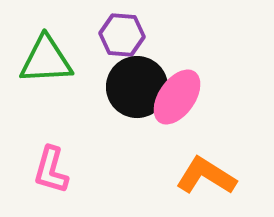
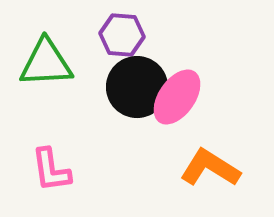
green triangle: moved 3 px down
pink L-shape: rotated 24 degrees counterclockwise
orange L-shape: moved 4 px right, 8 px up
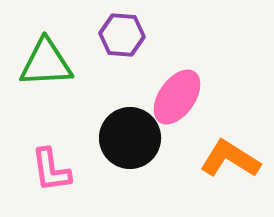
black circle: moved 7 px left, 51 px down
orange L-shape: moved 20 px right, 9 px up
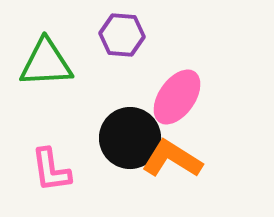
orange L-shape: moved 58 px left
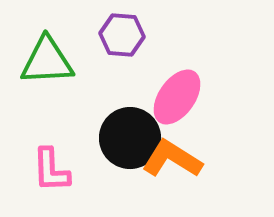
green triangle: moved 1 px right, 2 px up
pink L-shape: rotated 6 degrees clockwise
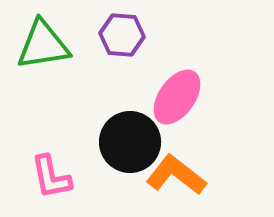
green triangle: moved 4 px left, 16 px up; rotated 6 degrees counterclockwise
black circle: moved 4 px down
orange L-shape: moved 4 px right, 16 px down; rotated 6 degrees clockwise
pink L-shape: moved 7 px down; rotated 9 degrees counterclockwise
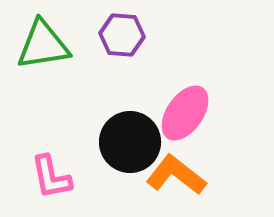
pink ellipse: moved 8 px right, 16 px down
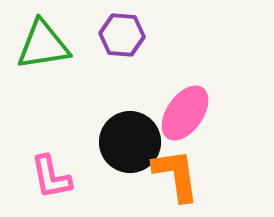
orange L-shape: rotated 44 degrees clockwise
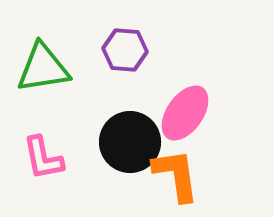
purple hexagon: moved 3 px right, 15 px down
green triangle: moved 23 px down
pink L-shape: moved 8 px left, 19 px up
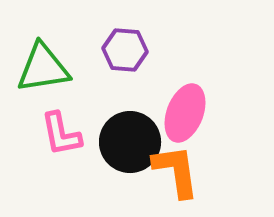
pink ellipse: rotated 14 degrees counterclockwise
pink L-shape: moved 18 px right, 24 px up
orange L-shape: moved 4 px up
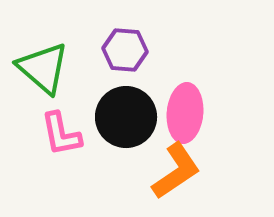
green triangle: rotated 50 degrees clockwise
pink ellipse: rotated 16 degrees counterclockwise
black circle: moved 4 px left, 25 px up
orange L-shape: rotated 64 degrees clockwise
